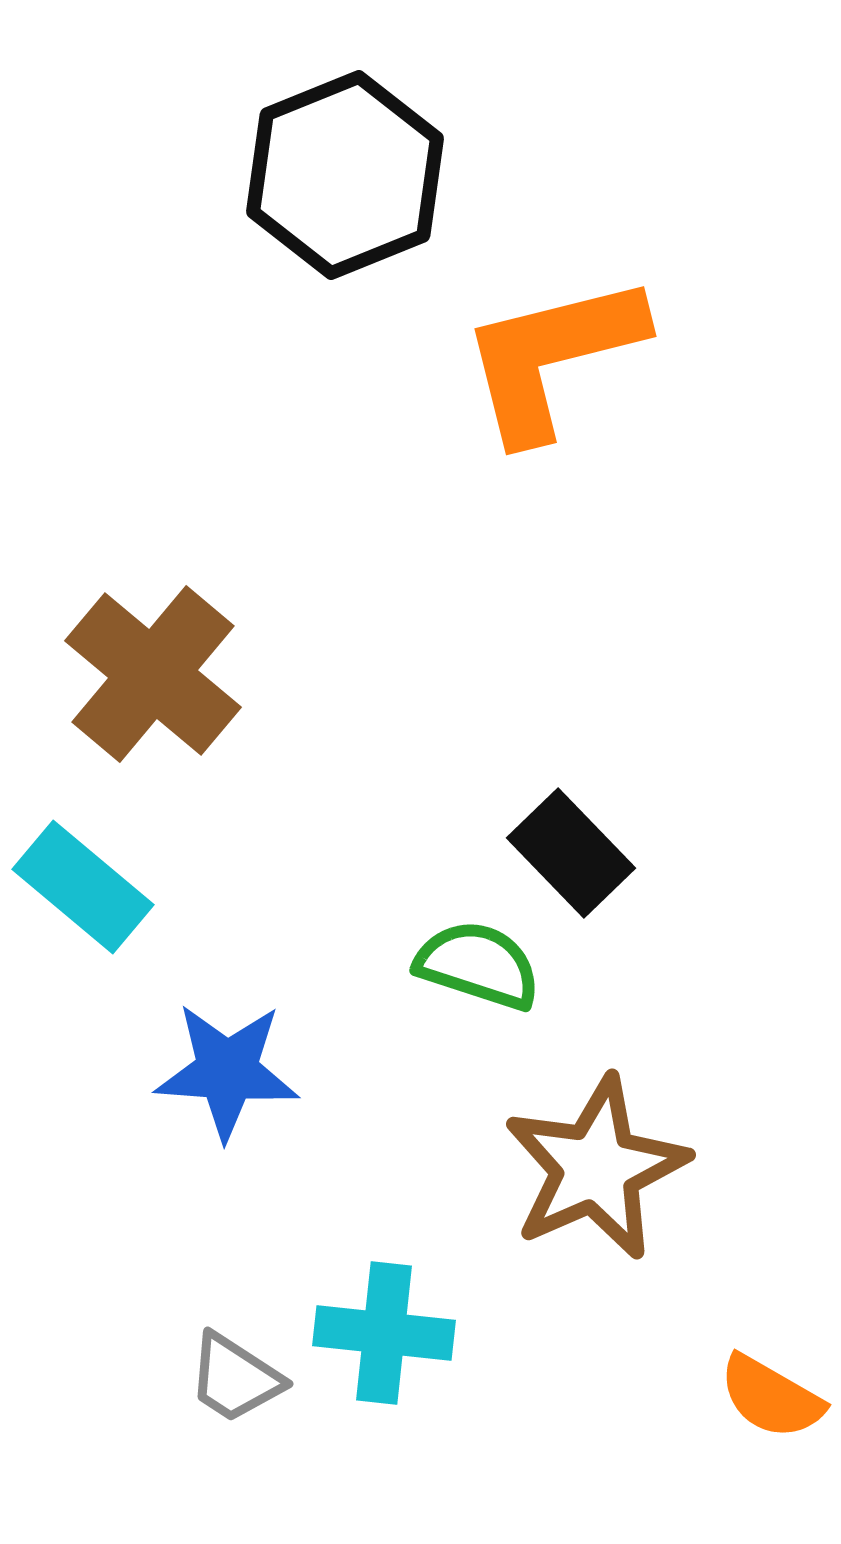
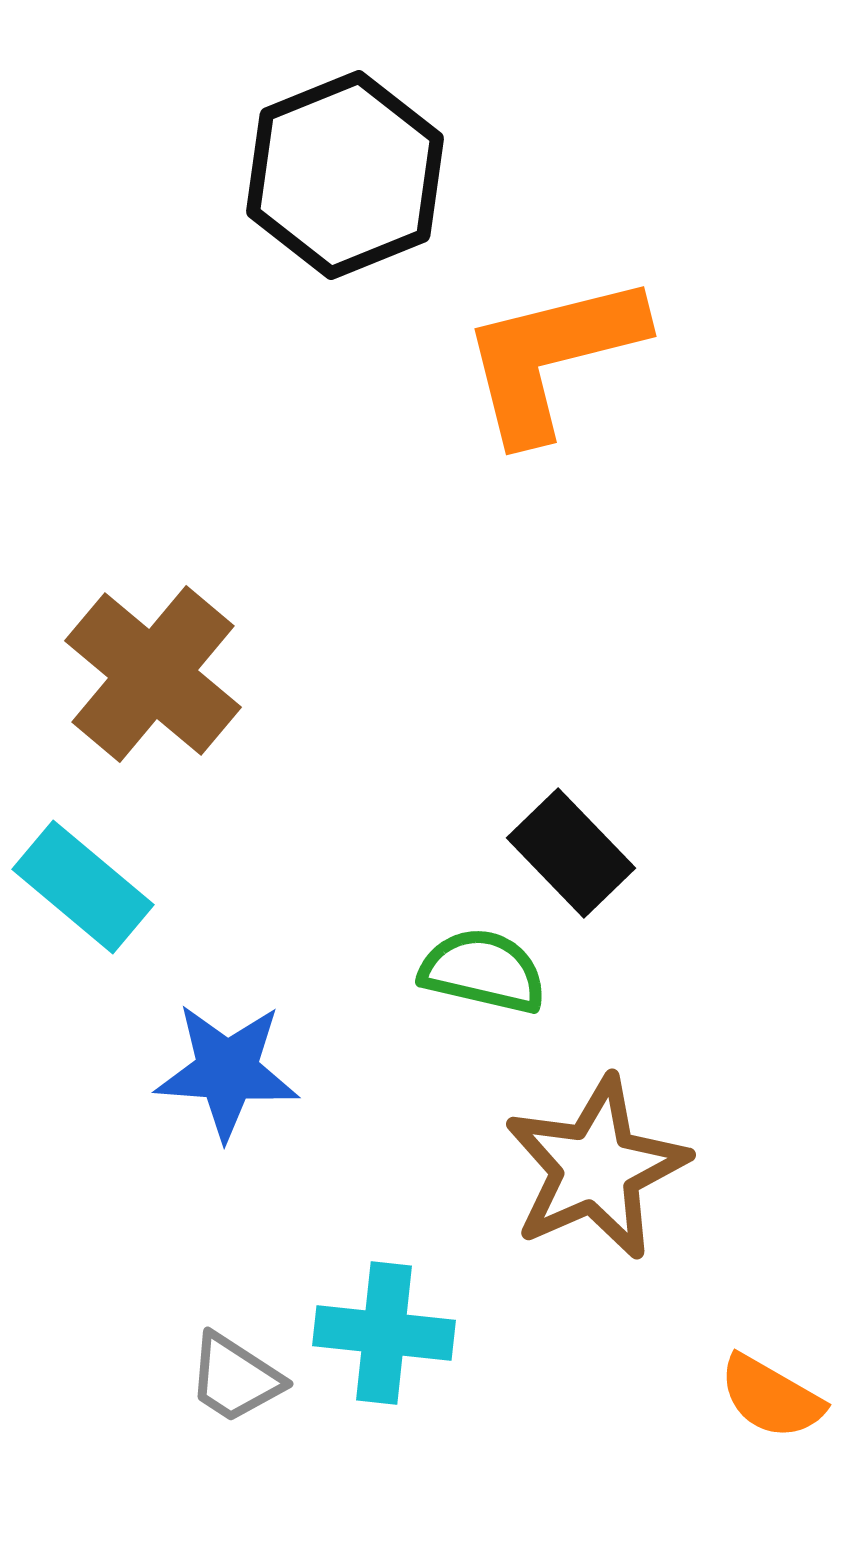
green semicircle: moved 5 px right, 6 px down; rotated 5 degrees counterclockwise
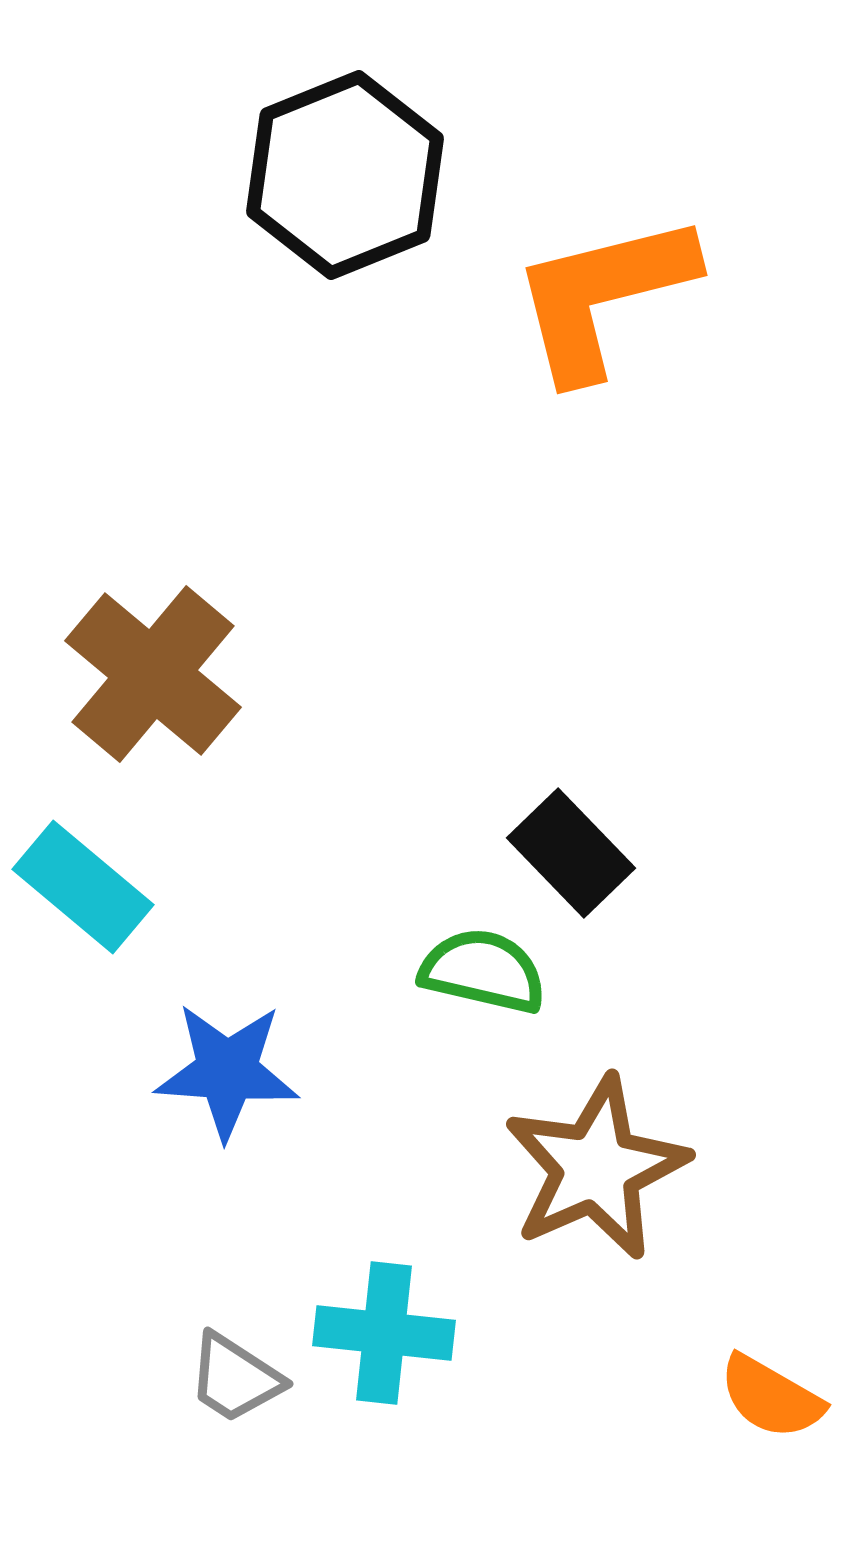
orange L-shape: moved 51 px right, 61 px up
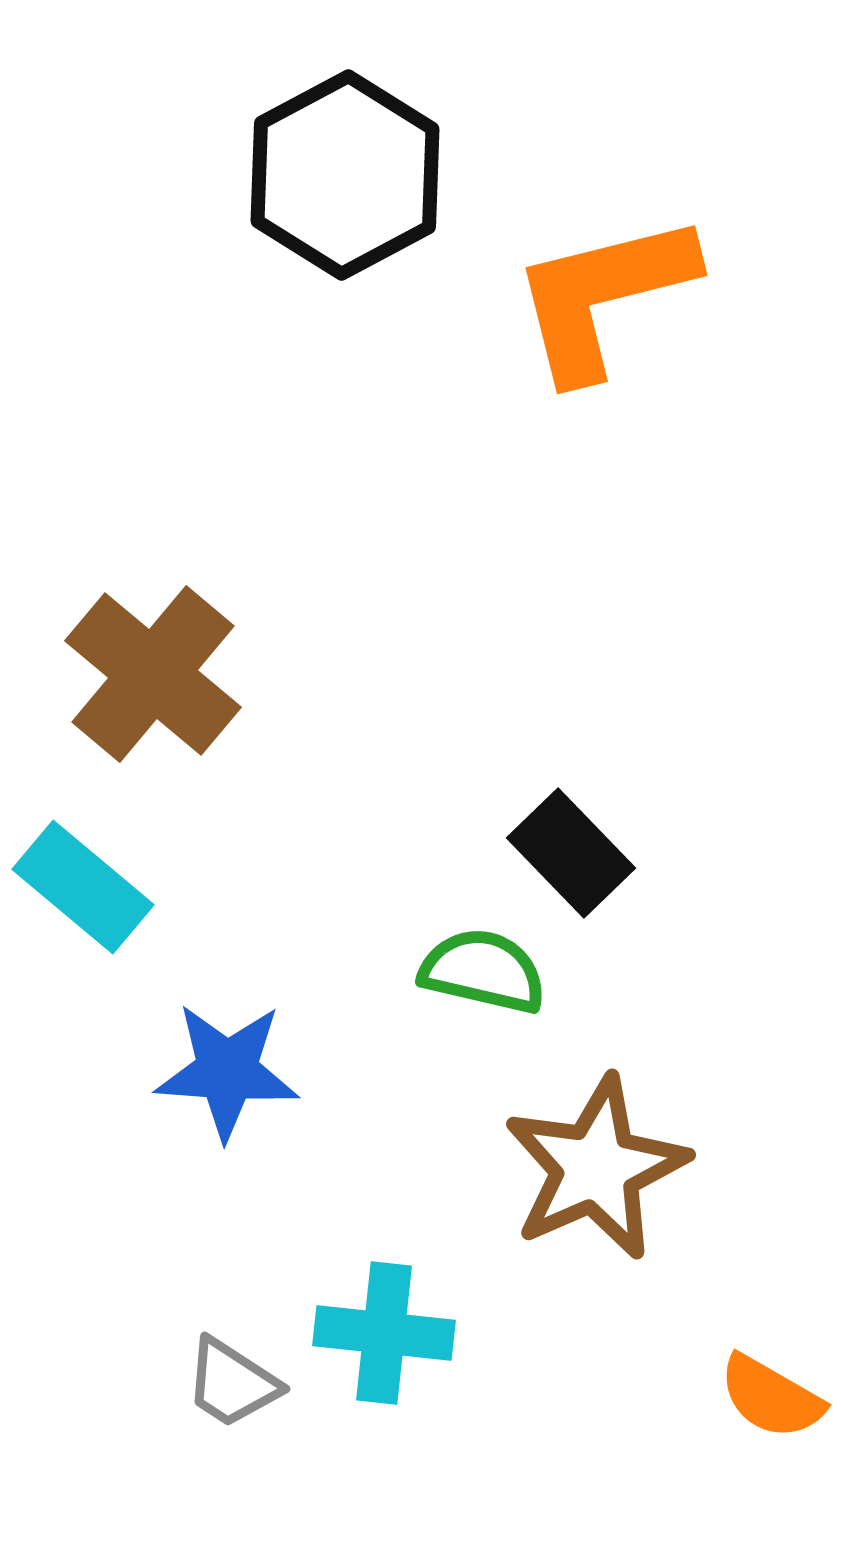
black hexagon: rotated 6 degrees counterclockwise
gray trapezoid: moved 3 px left, 5 px down
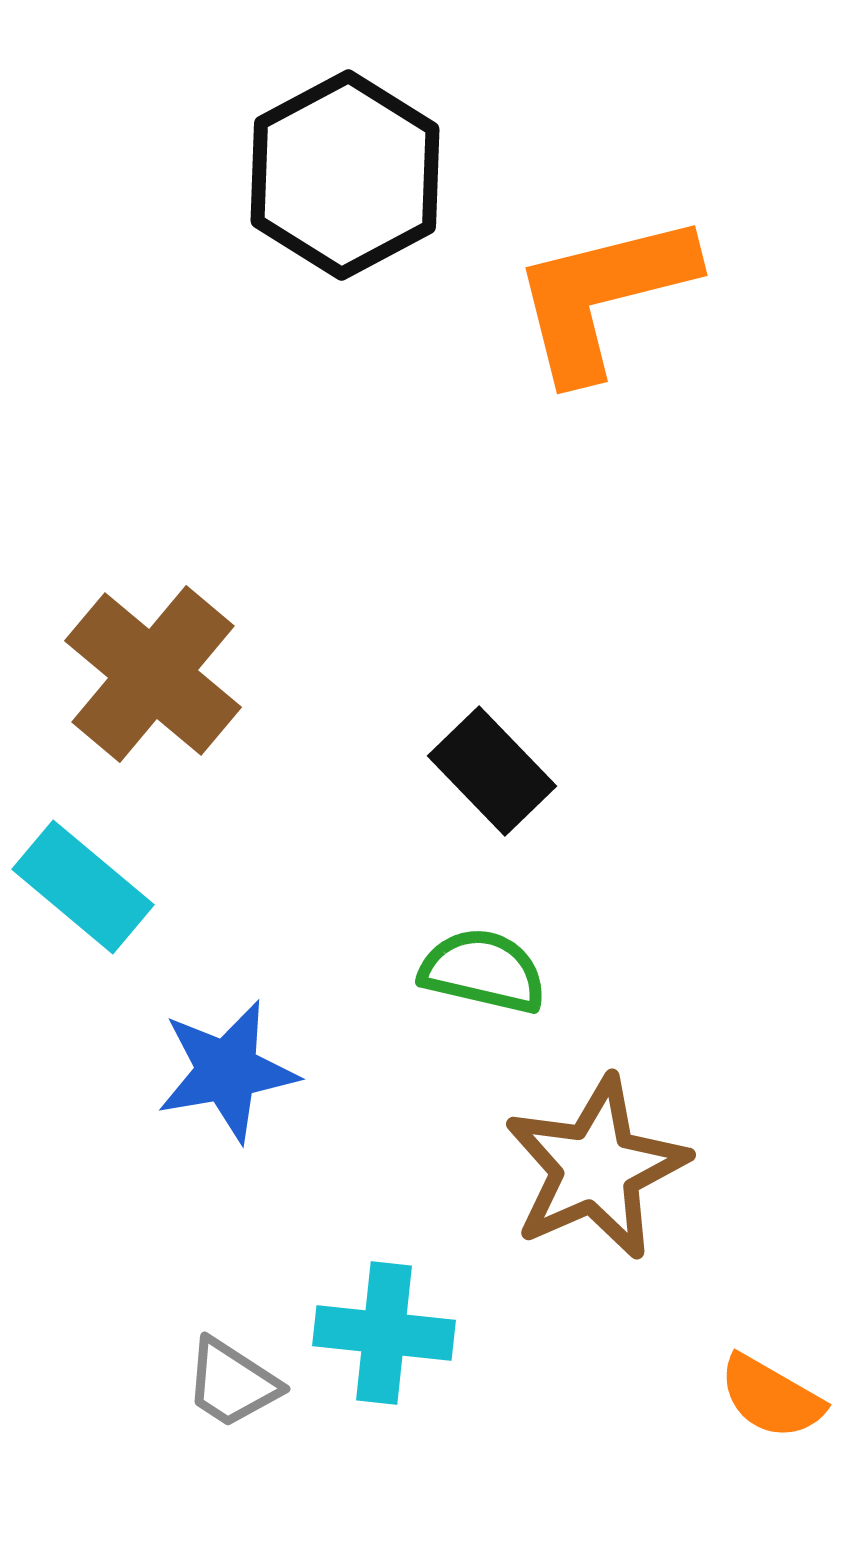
black rectangle: moved 79 px left, 82 px up
blue star: rotated 14 degrees counterclockwise
